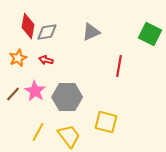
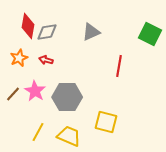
orange star: moved 1 px right
yellow trapezoid: rotated 30 degrees counterclockwise
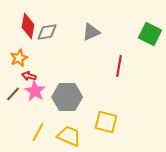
red arrow: moved 17 px left, 16 px down
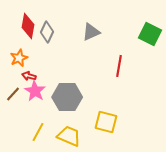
gray diamond: rotated 55 degrees counterclockwise
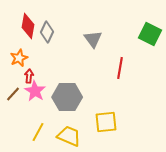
gray triangle: moved 2 px right, 7 px down; rotated 42 degrees counterclockwise
red line: moved 1 px right, 2 px down
red arrow: rotated 80 degrees clockwise
yellow square: rotated 20 degrees counterclockwise
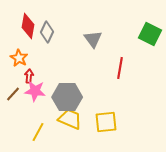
orange star: rotated 18 degrees counterclockwise
pink star: rotated 25 degrees counterclockwise
yellow trapezoid: moved 1 px right, 17 px up
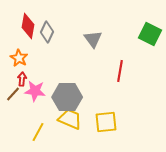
red line: moved 3 px down
red arrow: moved 7 px left, 3 px down
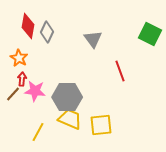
red line: rotated 30 degrees counterclockwise
yellow square: moved 5 px left, 3 px down
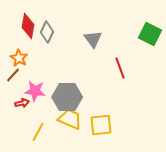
red line: moved 3 px up
red arrow: moved 24 px down; rotated 72 degrees clockwise
brown line: moved 19 px up
